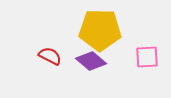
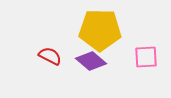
pink square: moved 1 px left
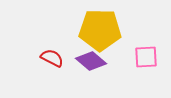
red semicircle: moved 2 px right, 2 px down
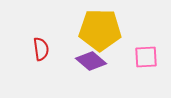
red semicircle: moved 11 px left, 9 px up; rotated 55 degrees clockwise
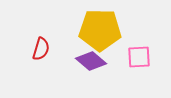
red semicircle: rotated 25 degrees clockwise
pink square: moved 7 px left
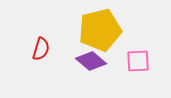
yellow pentagon: rotated 15 degrees counterclockwise
pink square: moved 1 px left, 4 px down
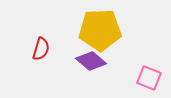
yellow pentagon: rotated 12 degrees clockwise
pink square: moved 11 px right, 17 px down; rotated 25 degrees clockwise
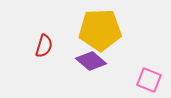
red semicircle: moved 3 px right, 3 px up
pink square: moved 2 px down
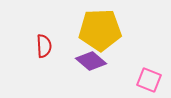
red semicircle: rotated 20 degrees counterclockwise
